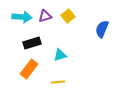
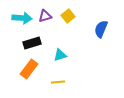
cyan arrow: moved 1 px down
blue semicircle: moved 1 px left
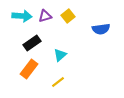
cyan arrow: moved 2 px up
blue semicircle: rotated 120 degrees counterclockwise
black rectangle: rotated 18 degrees counterclockwise
cyan triangle: rotated 24 degrees counterclockwise
yellow line: rotated 32 degrees counterclockwise
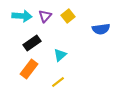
purple triangle: rotated 32 degrees counterclockwise
